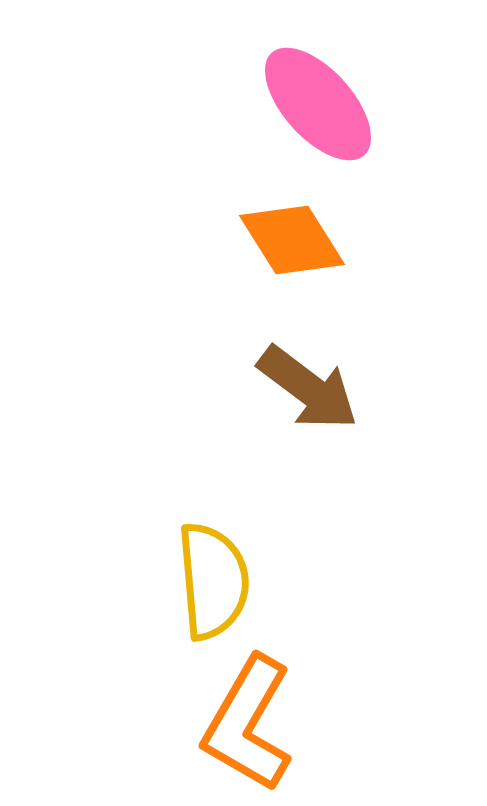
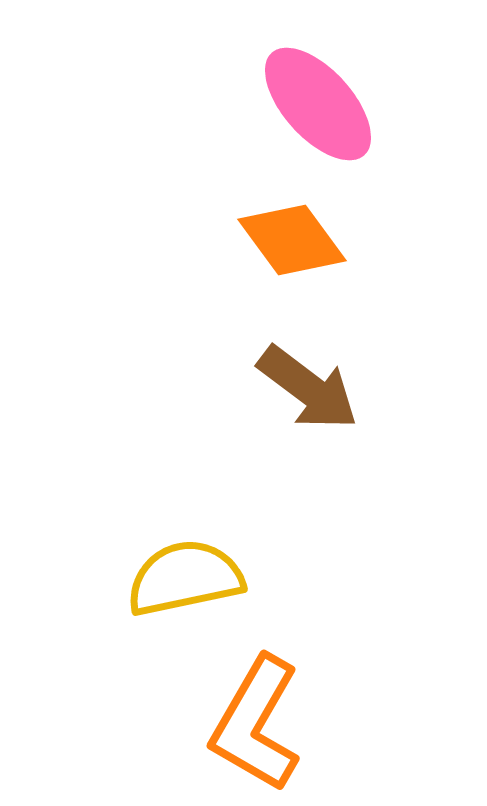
orange diamond: rotated 4 degrees counterclockwise
yellow semicircle: moved 28 px left, 3 px up; rotated 97 degrees counterclockwise
orange L-shape: moved 8 px right
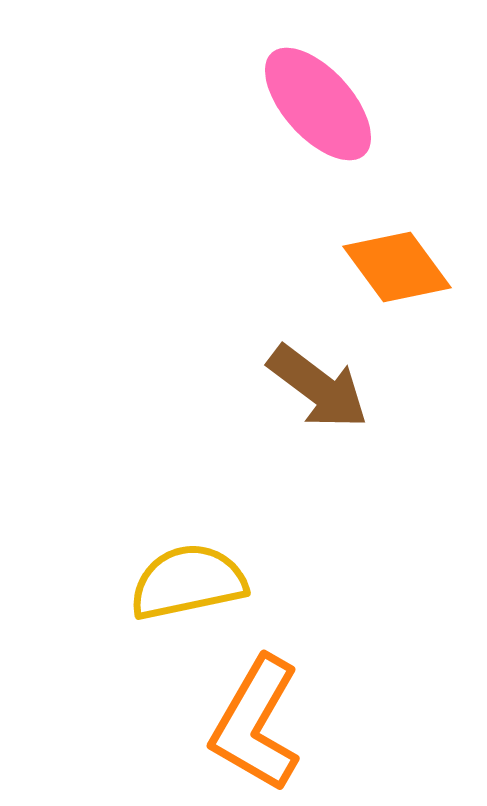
orange diamond: moved 105 px right, 27 px down
brown arrow: moved 10 px right, 1 px up
yellow semicircle: moved 3 px right, 4 px down
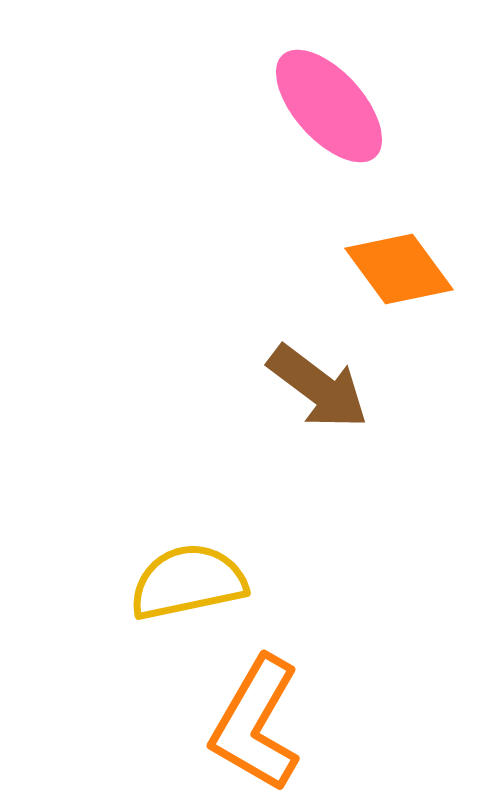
pink ellipse: moved 11 px right, 2 px down
orange diamond: moved 2 px right, 2 px down
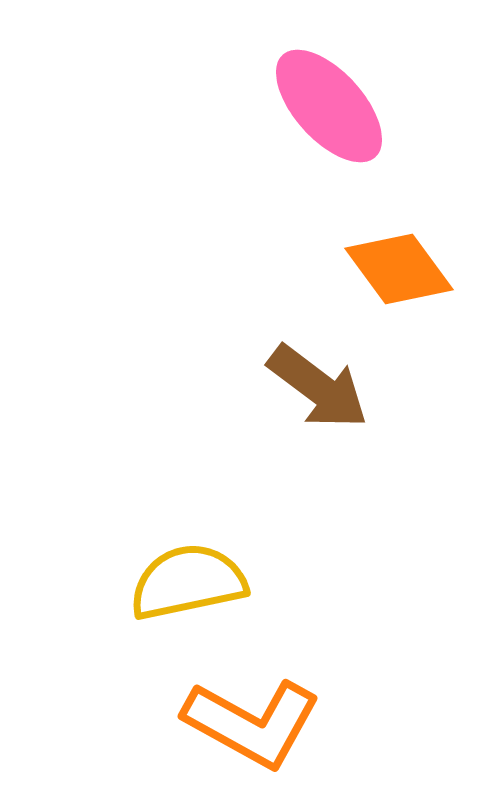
orange L-shape: moved 4 px left, 1 px up; rotated 91 degrees counterclockwise
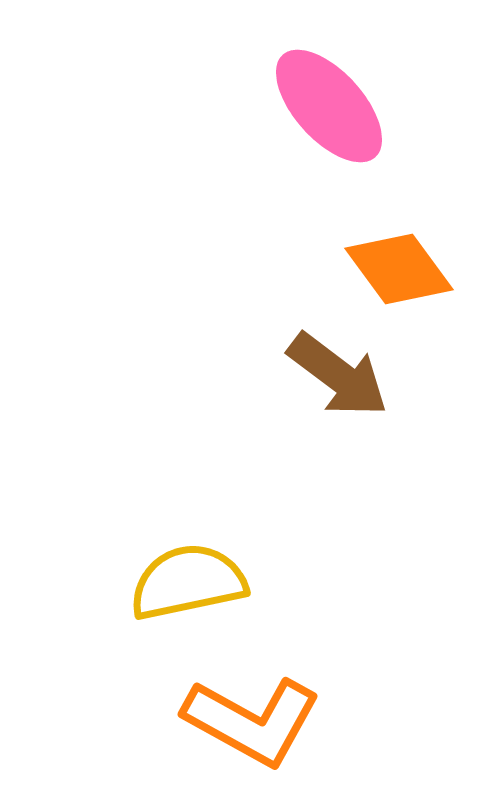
brown arrow: moved 20 px right, 12 px up
orange L-shape: moved 2 px up
